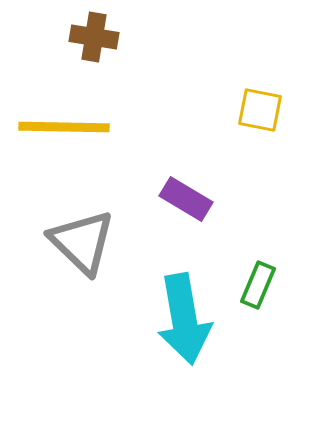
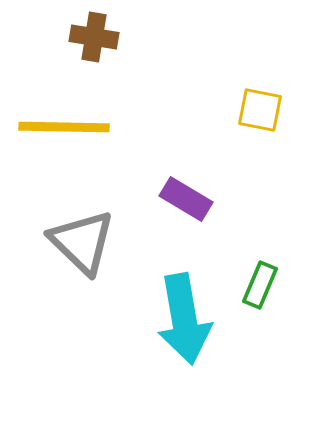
green rectangle: moved 2 px right
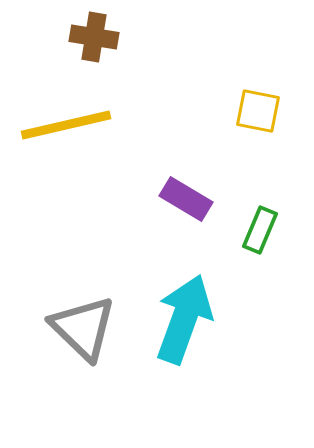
yellow square: moved 2 px left, 1 px down
yellow line: moved 2 px right, 2 px up; rotated 14 degrees counterclockwise
gray triangle: moved 1 px right, 86 px down
green rectangle: moved 55 px up
cyan arrow: rotated 150 degrees counterclockwise
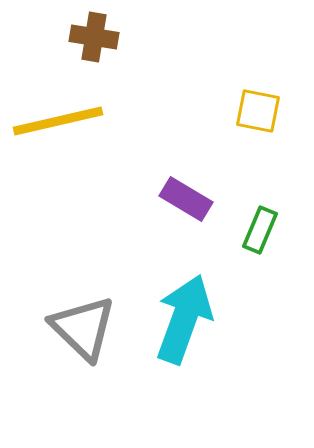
yellow line: moved 8 px left, 4 px up
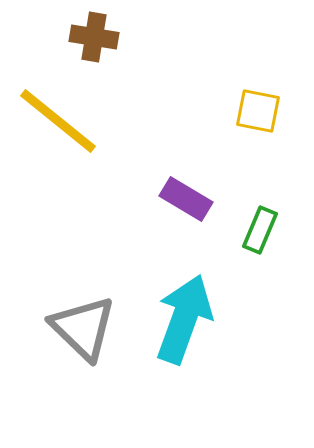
yellow line: rotated 52 degrees clockwise
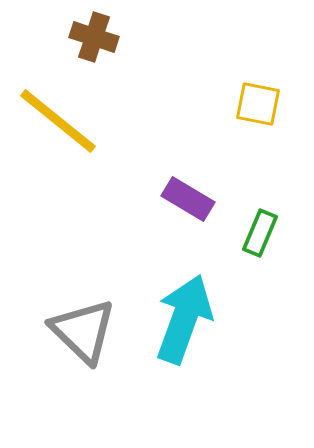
brown cross: rotated 9 degrees clockwise
yellow square: moved 7 px up
purple rectangle: moved 2 px right
green rectangle: moved 3 px down
gray triangle: moved 3 px down
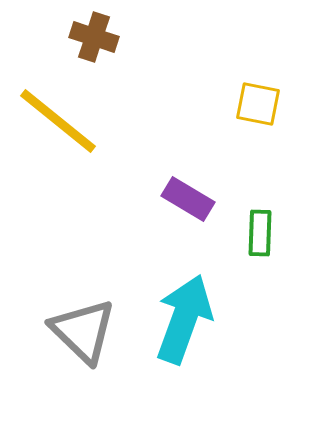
green rectangle: rotated 21 degrees counterclockwise
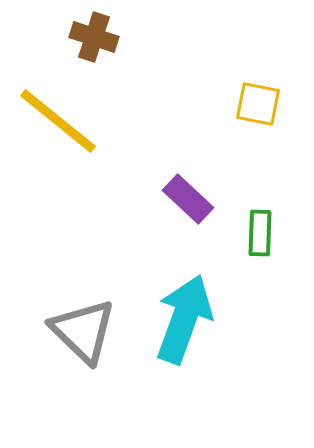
purple rectangle: rotated 12 degrees clockwise
